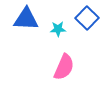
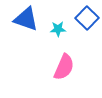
blue triangle: rotated 16 degrees clockwise
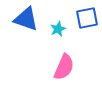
blue square: rotated 35 degrees clockwise
cyan star: rotated 21 degrees counterclockwise
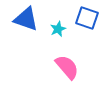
blue square: rotated 30 degrees clockwise
pink semicircle: moved 3 px right; rotated 64 degrees counterclockwise
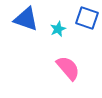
pink semicircle: moved 1 px right, 1 px down
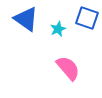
blue triangle: rotated 16 degrees clockwise
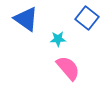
blue square: rotated 20 degrees clockwise
cyan star: moved 10 px down; rotated 21 degrees clockwise
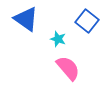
blue square: moved 3 px down
cyan star: rotated 21 degrees clockwise
